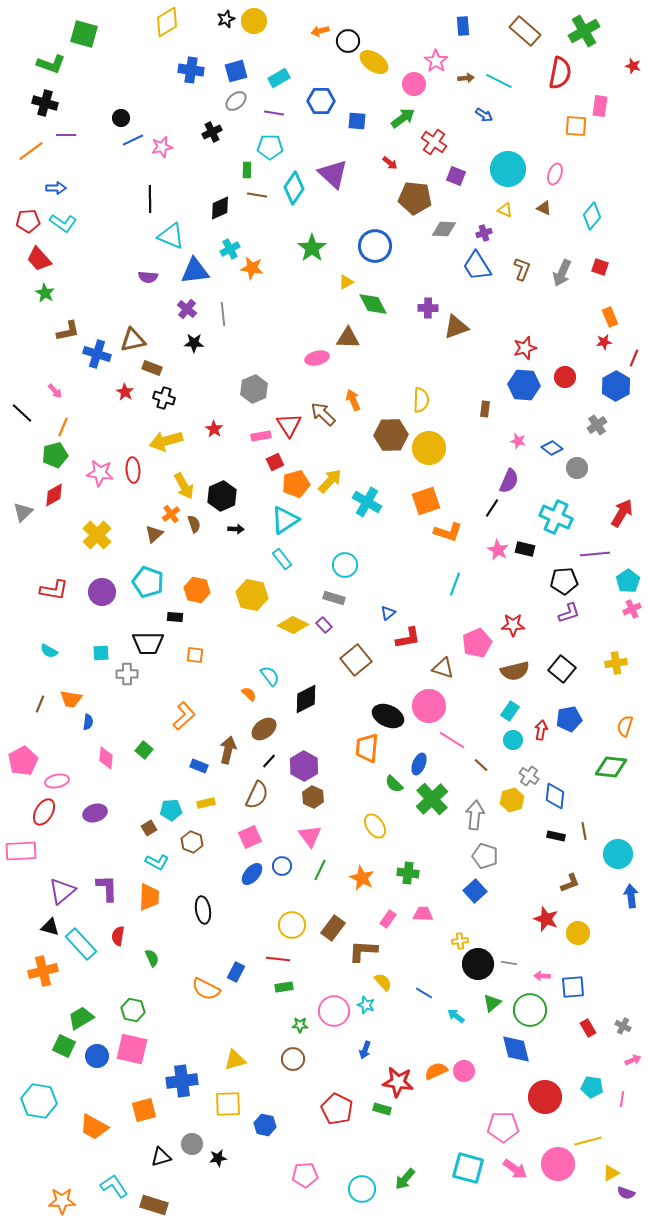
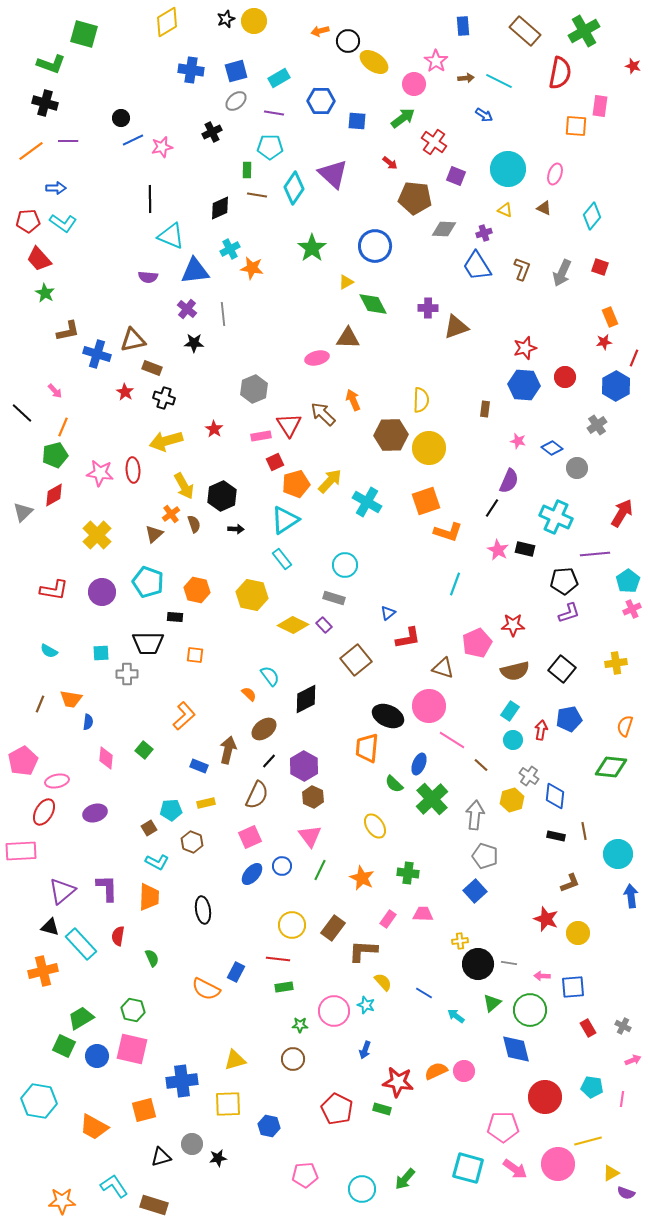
purple line at (66, 135): moved 2 px right, 6 px down
blue hexagon at (265, 1125): moved 4 px right, 1 px down
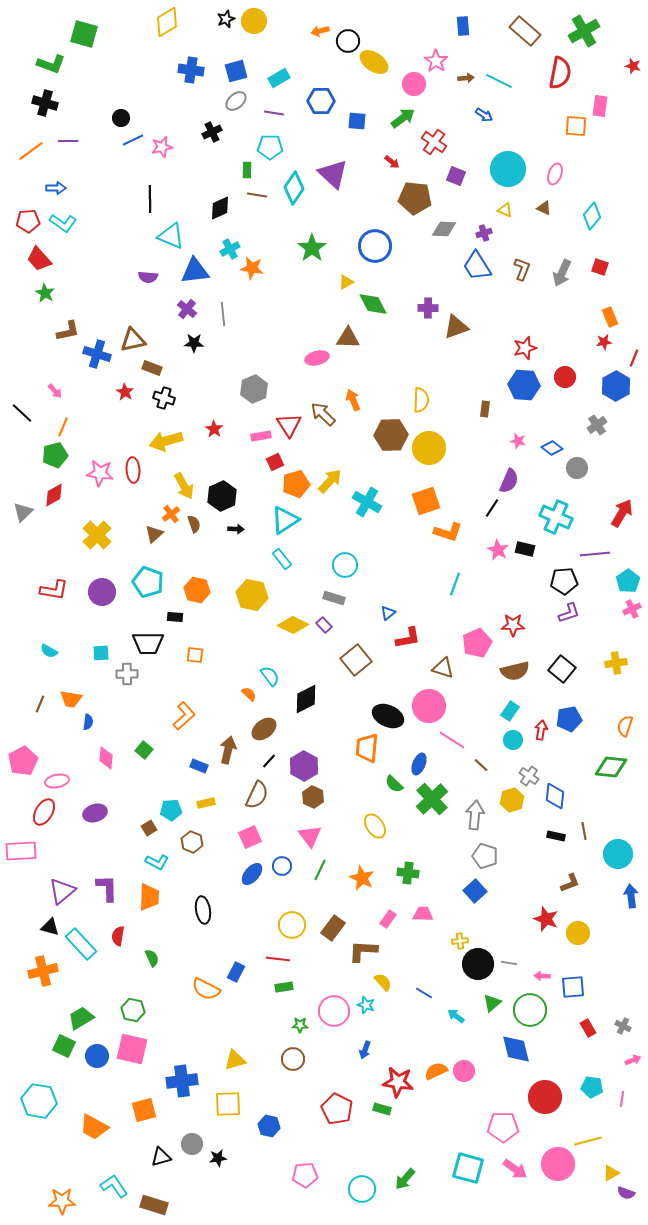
red arrow at (390, 163): moved 2 px right, 1 px up
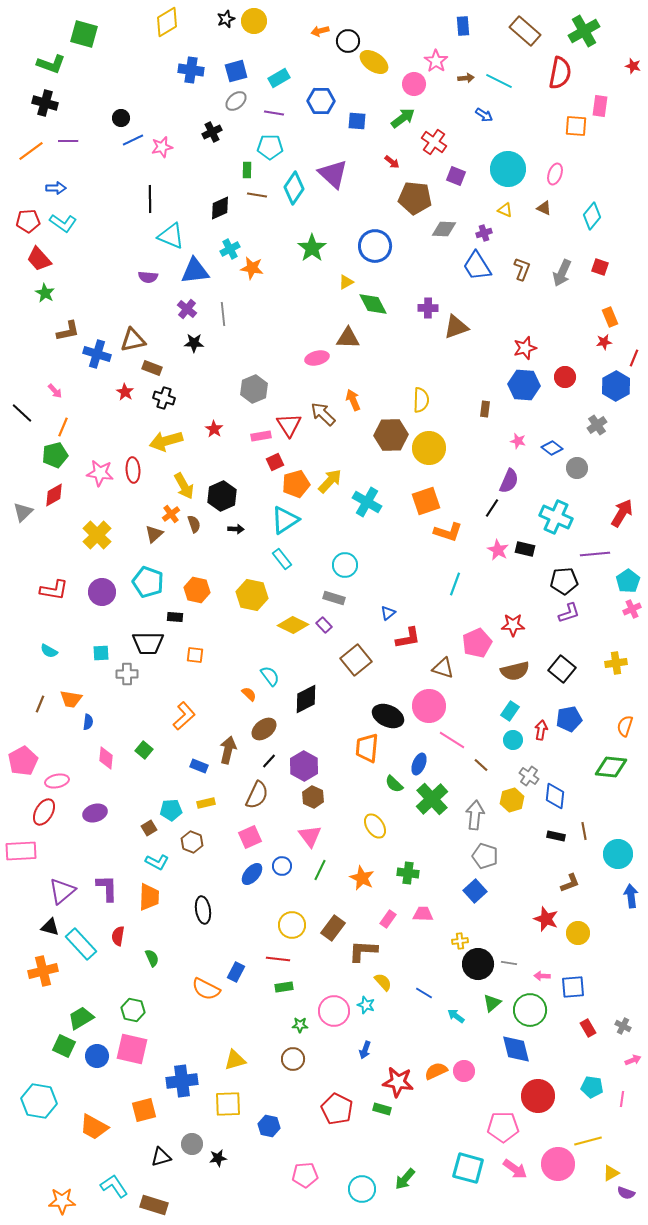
red circle at (545, 1097): moved 7 px left, 1 px up
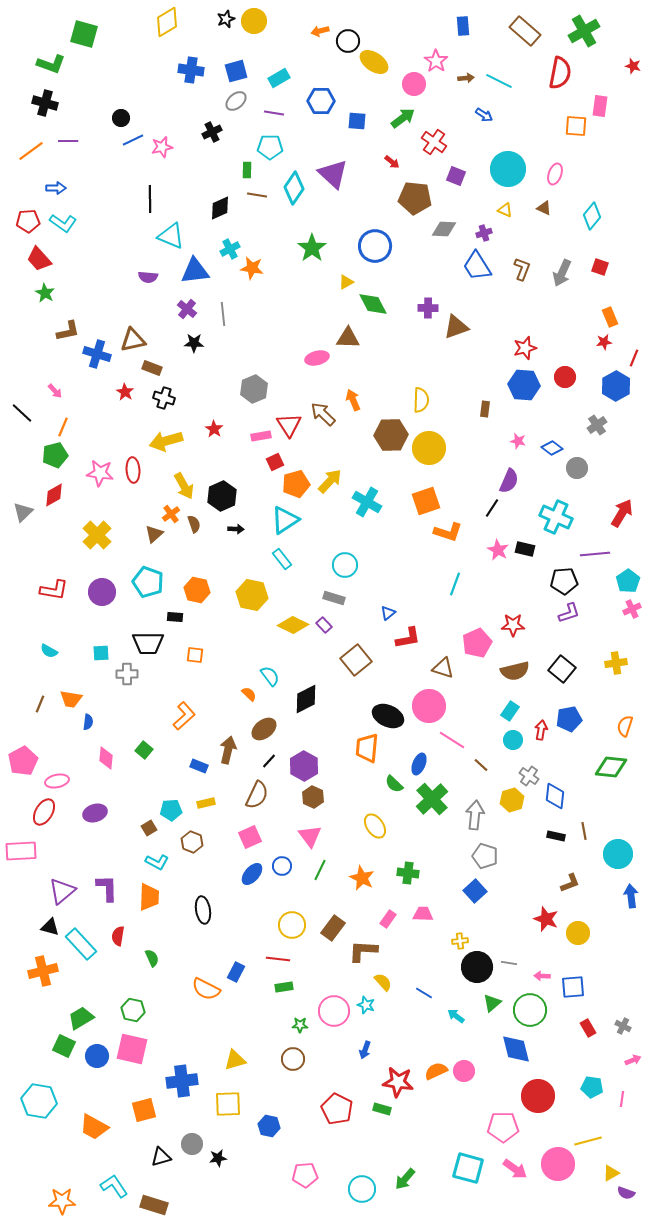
black circle at (478, 964): moved 1 px left, 3 px down
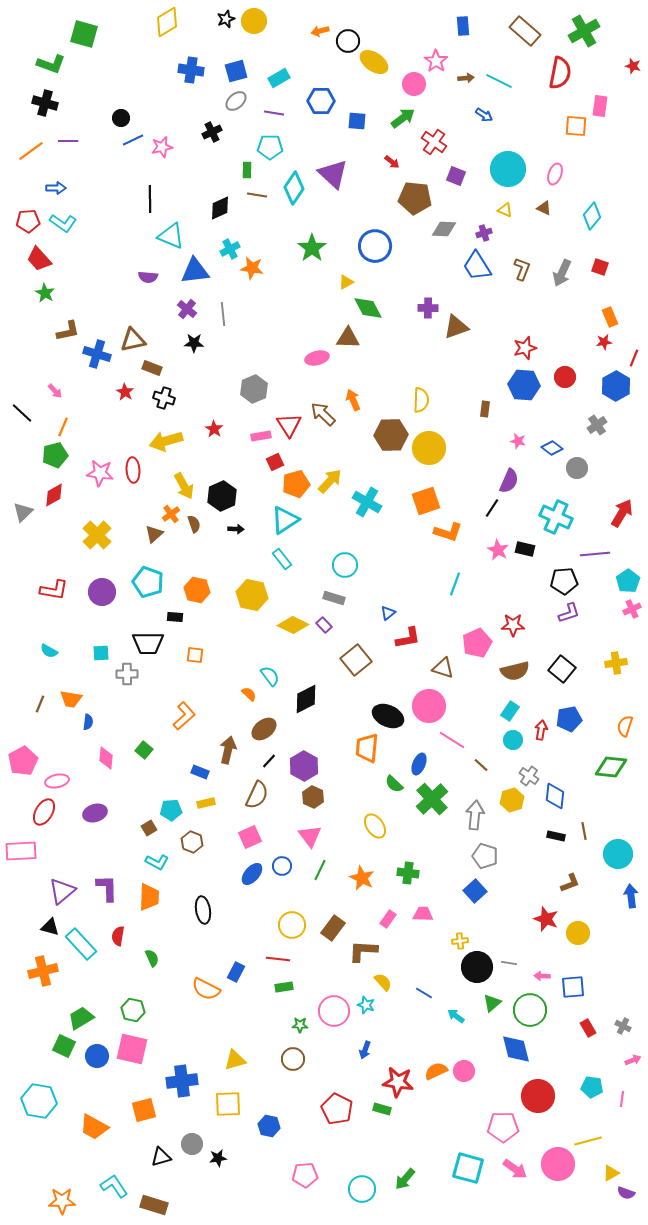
green diamond at (373, 304): moved 5 px left, 4 px down
blue rectangle at (199, 766): moved 1 px right, 6 px down
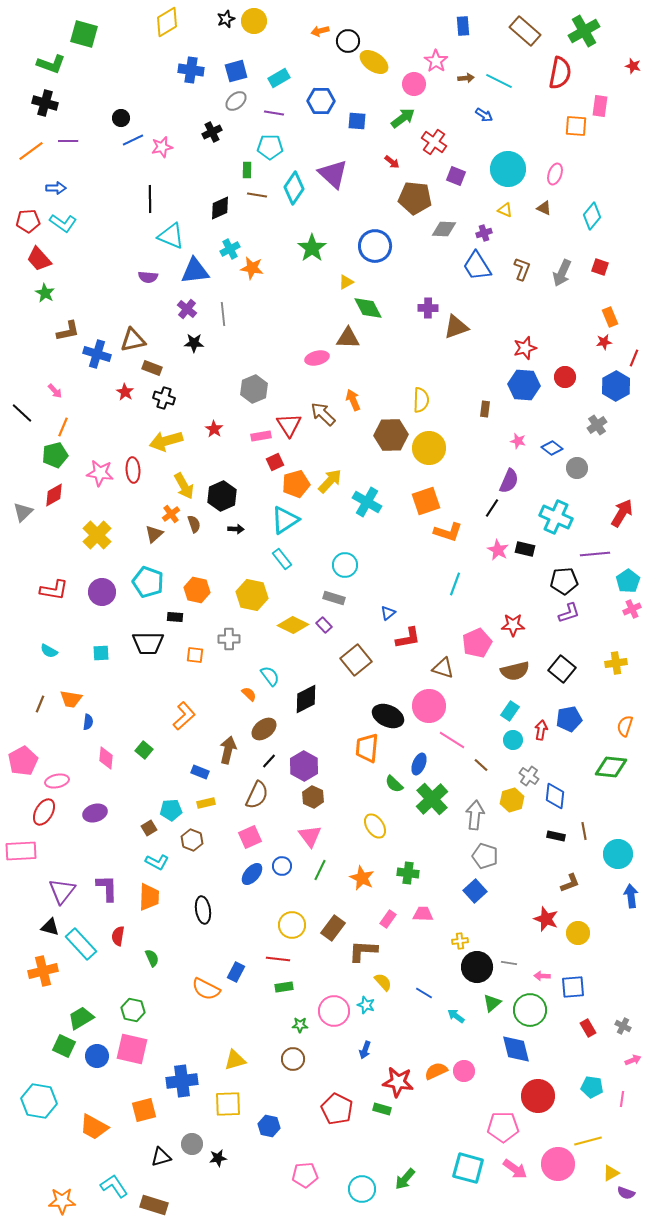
gray cross at (127, 674): moved 102 px right, 35 px up
brown hexagon at (192, 842): moved 2 px up
purple triangle at (62, 891): rotated 12 degrees counterclockwise
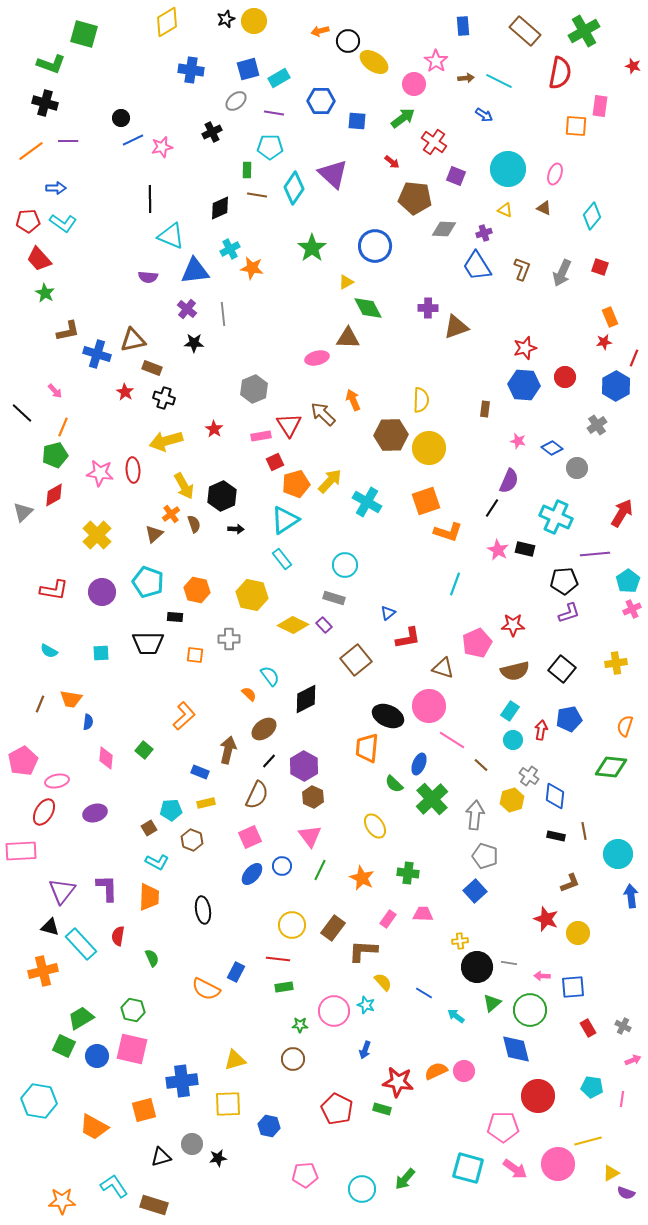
blue square at (236, 71): moved 12 px right, 2 px up
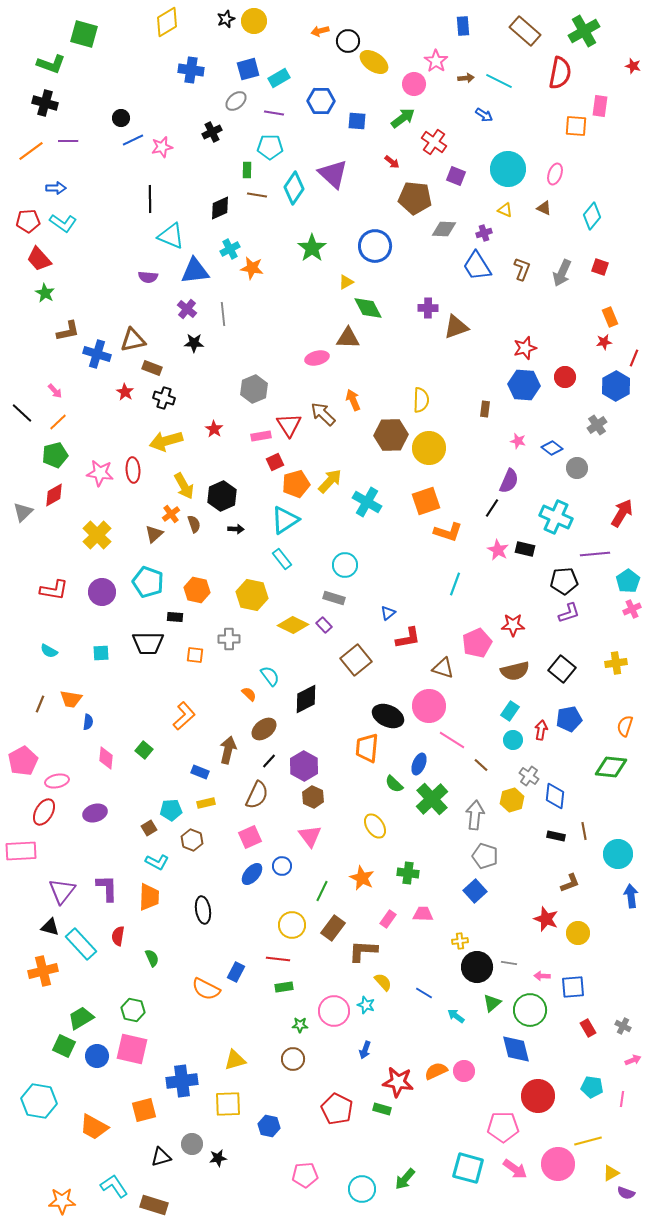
orange line at (63, 427): moved 5 px left, 5 px up; rotated 24 degrees clockwise
green line at (320, 870): moved 2 px right, 21 px down
